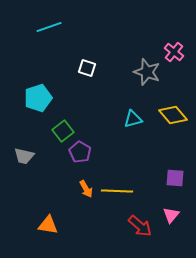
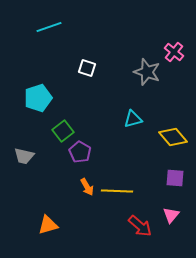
yellow diamond: moved 22 px down
orange arrow: moved 1 px right, 2 px up
orange triangle: rotated 25 degrees counterclockwise
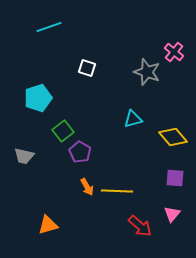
pink triangle: moved 1 px right, 1 px up
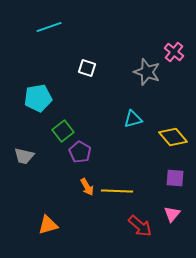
cyan pentagon: rotated 8 degrees clockwise
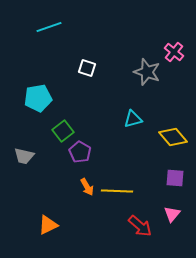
orange triangle: rotated 10 degrees counterclockwise
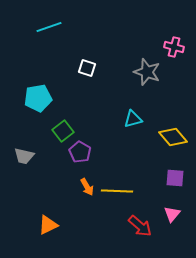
pink cross: moved 5 px up; rotated 24 degrees counterclockwise
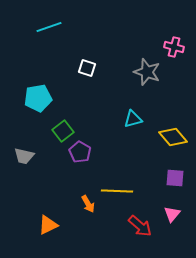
orange arrow: moved 1 px right, 17 px down
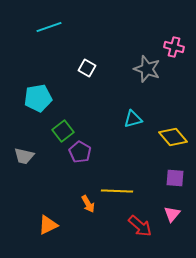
white square: rotated 12 degrees clockwise
gray star: moved 3 px up
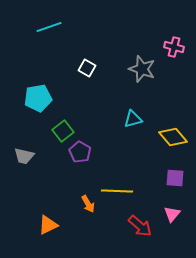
gray star: moved 5 px left
